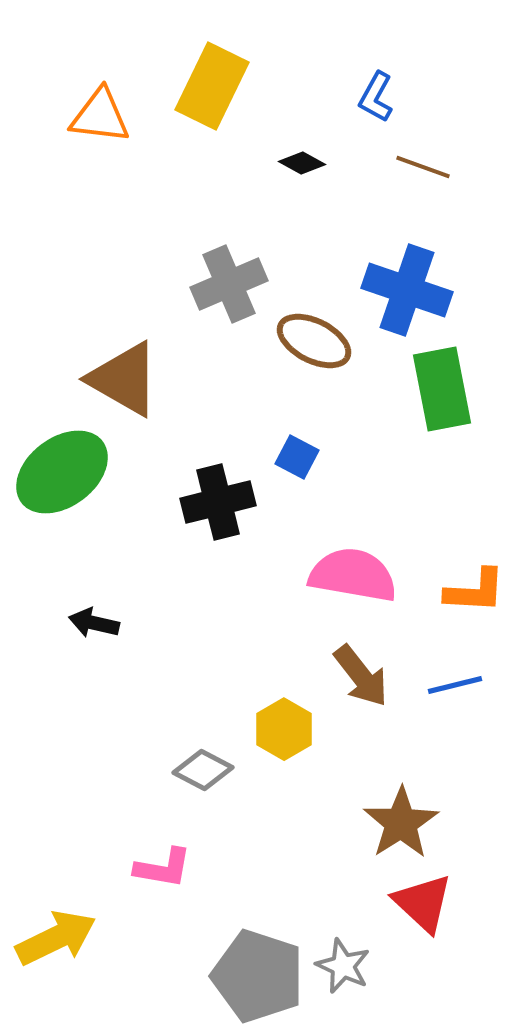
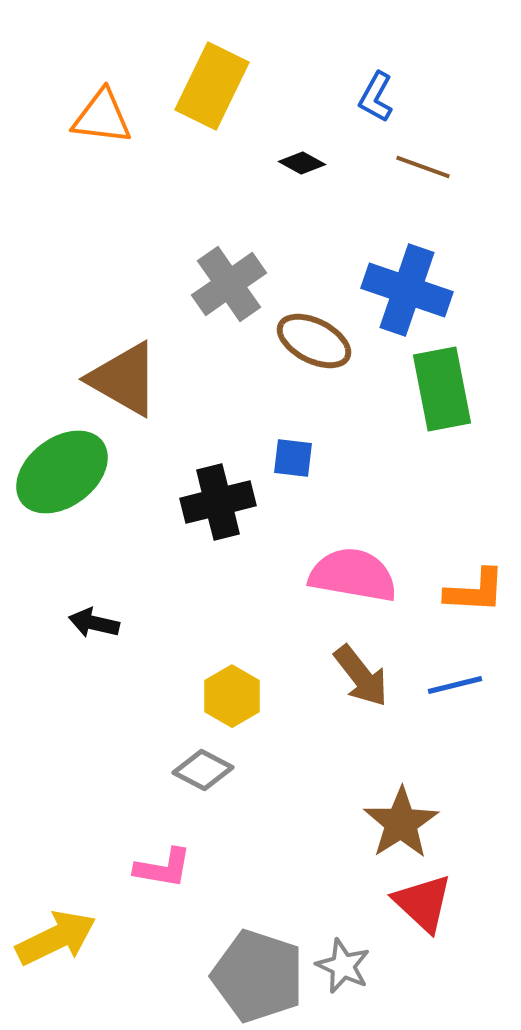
orange triangle: moved 2 px right, 1 px down
gray cross: rotated 12 degrees counterclockwise
blue square: moved 4 px left, 1 px down; rotated 21 degrees counterclockwise
yellow hexagon: moved 52 px left, 33 px up
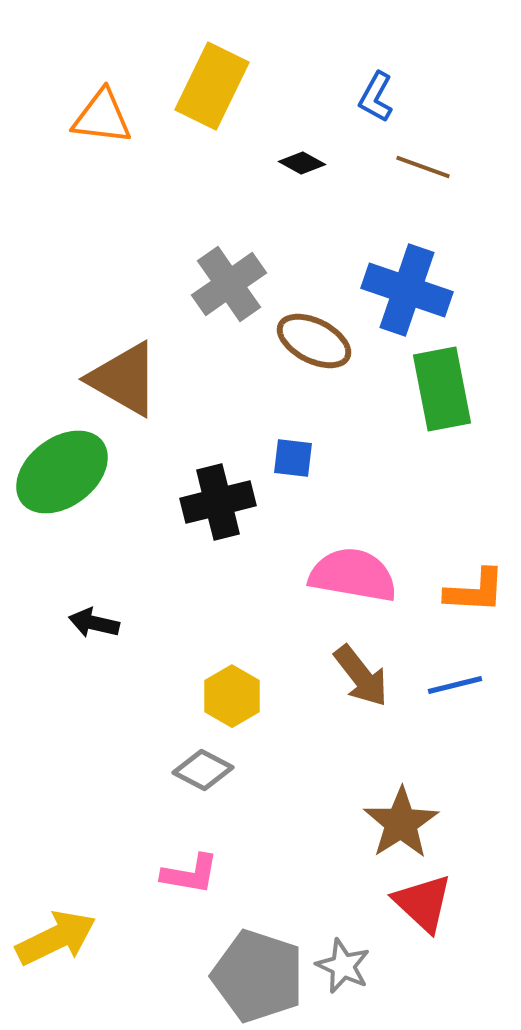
pink L-shape: moved 27 px right, 6 px down
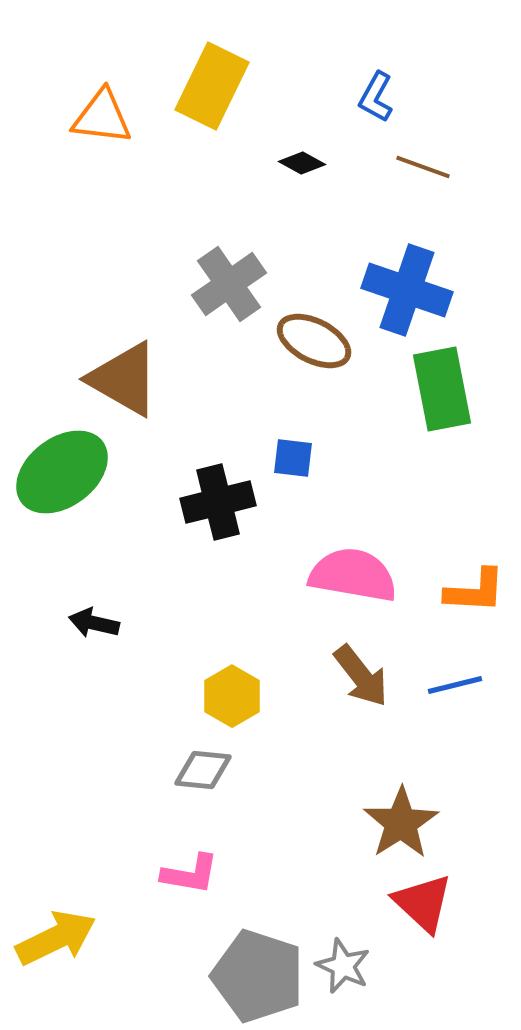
gray diamond: rotated 22 degrees counterclockwise
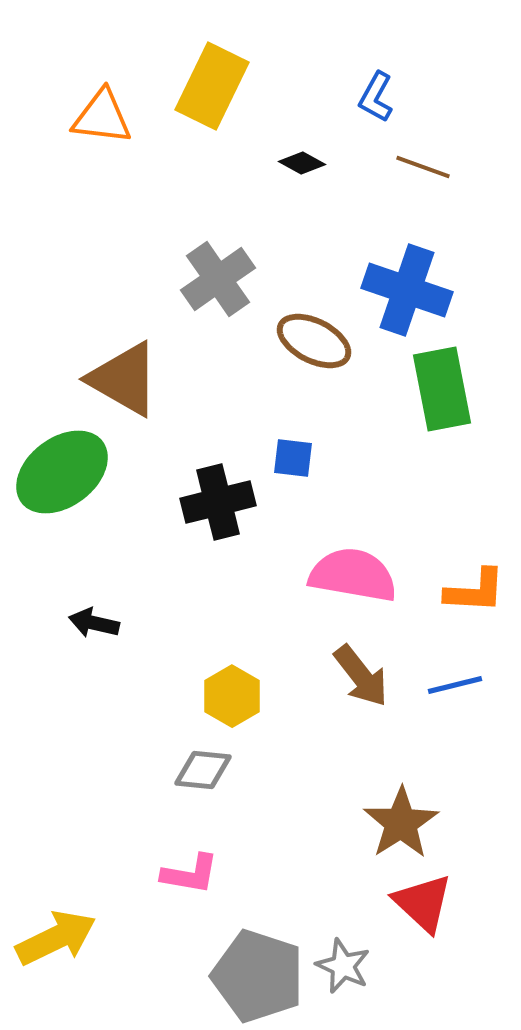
gray cross: moved 11 px left, 5 px up
